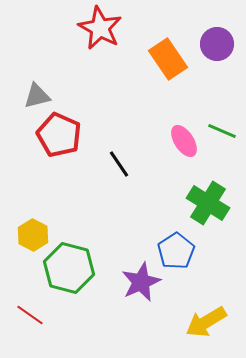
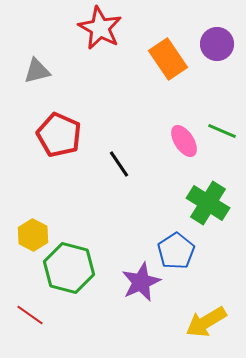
gray triangle: moved 25 px up
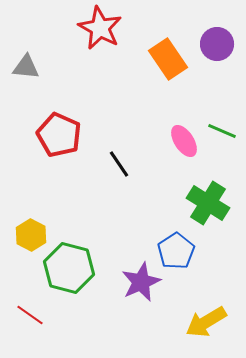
gray triangle: moved 11 px left, 4 px up; rotated 20 degrees clockwise
yellow hexagon: moved 2 px left
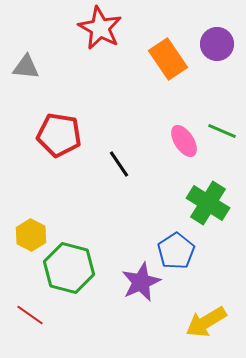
red pentagon: rotated 15 degrees counterclockwise
